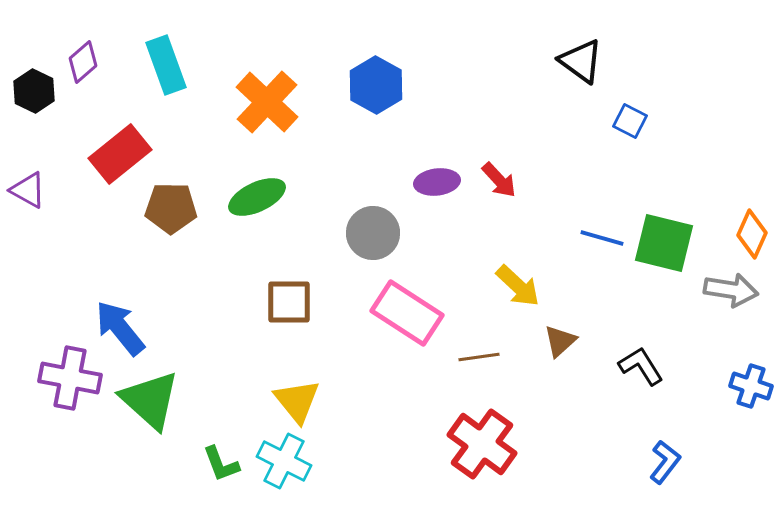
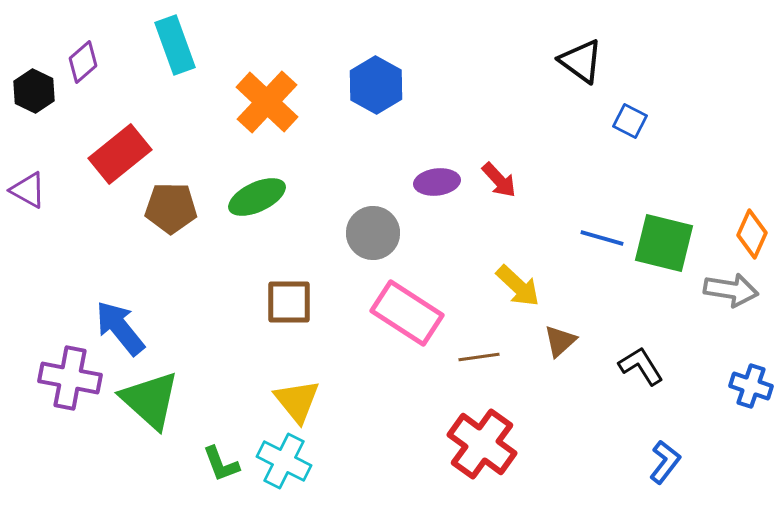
cyan rectangle: moved 9 px right, 20 px up
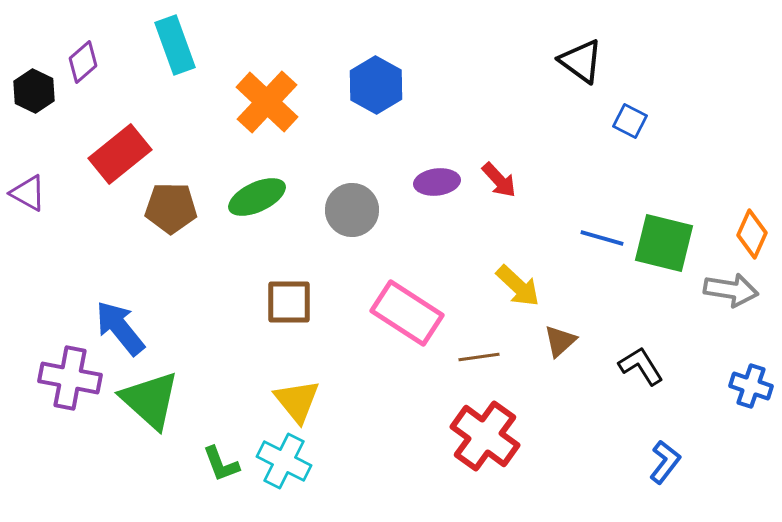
purple triangle: moved 3 px down
gray circle: moved 21 px left, 23 px up
red cross: moved 3 px right, 8 px up
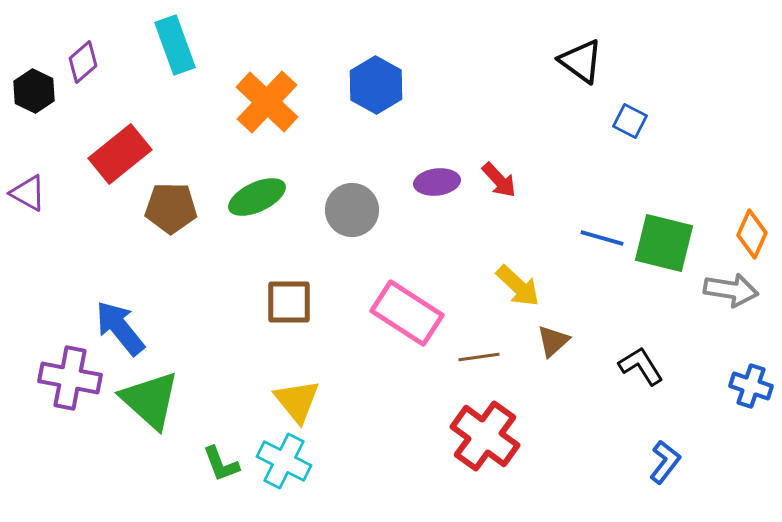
brown triangle: moved 7 px left
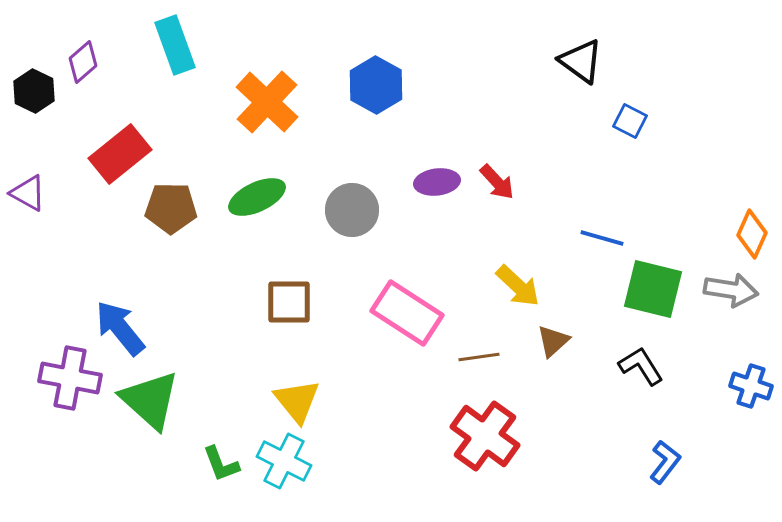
red arrow: moved 2 px left, 2 px down
green square: moved 11 px left, 46 px down
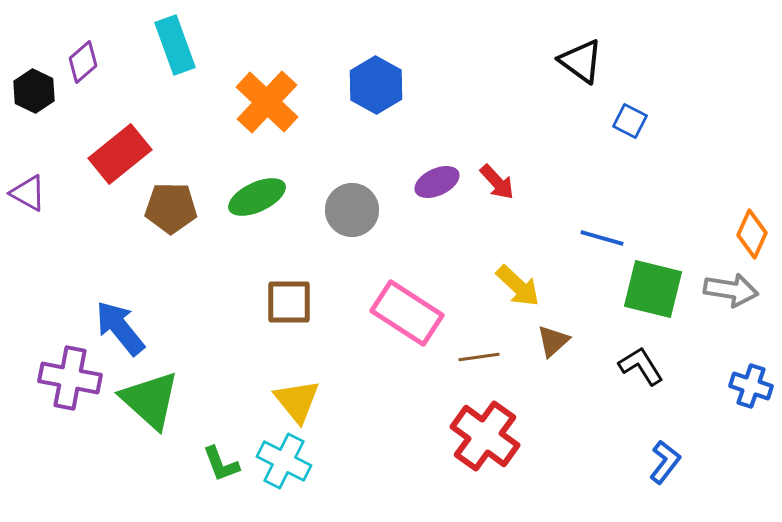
purple ellipse: rotated 18 degrees counterclockwise
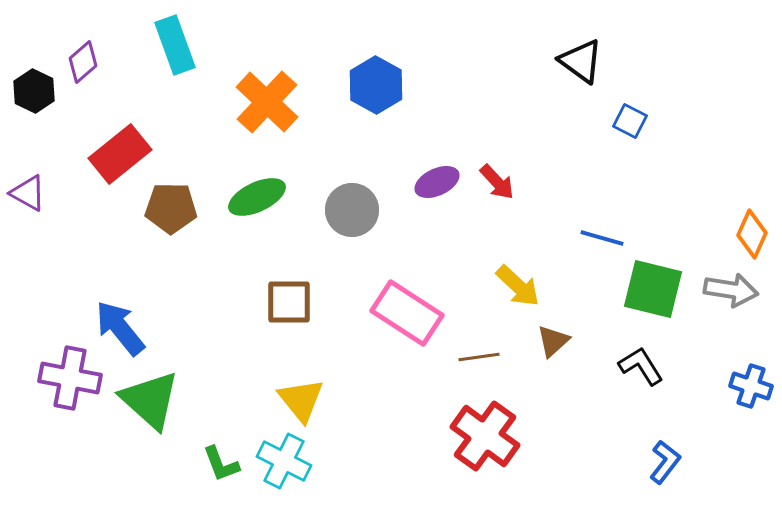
yellow triangle: moved 4 px right, 1 px up
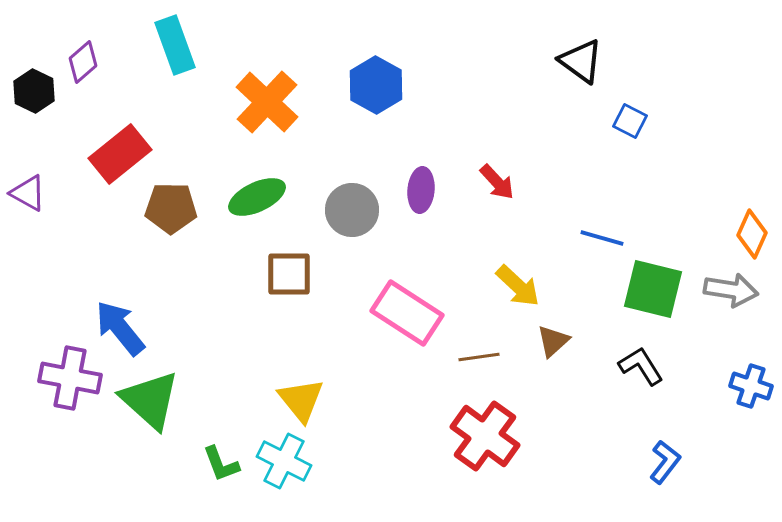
purple ellipse: moved 16 px left, 8 px down; rotated 60 degrees counterclockwise
brown square: moved 28 px up
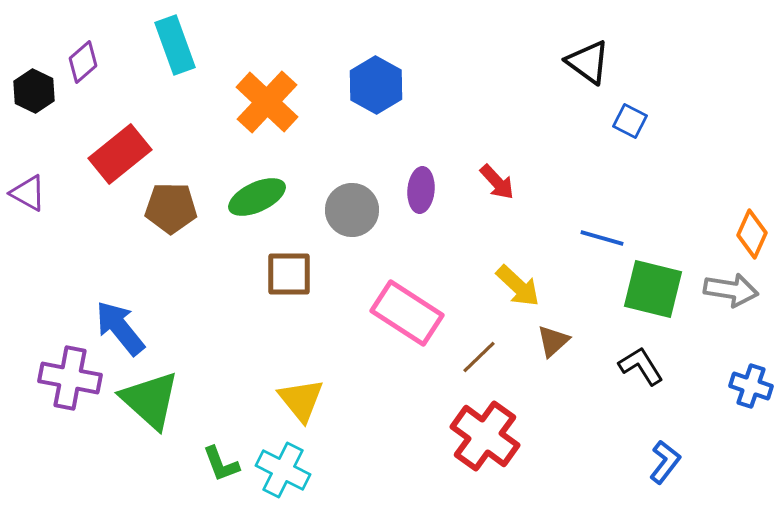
black triangle: moved 7 px right, 1 px down
brown line: rotated 36 degrees counterclockwise
cyan cross: moved 1 px left, 9 px down
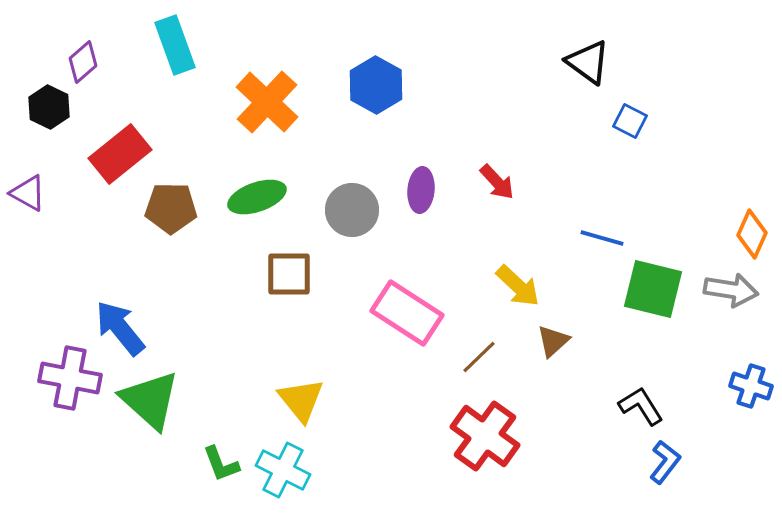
black hexagon: moved 15 px right, 16 px down
green ellipse: rotated 6 degrees clockwise
black L-shape: moved 40 px down
